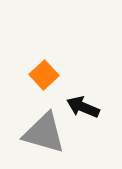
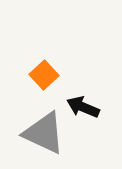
gray triangle: rotated 9 degrees clockwise
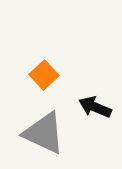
black arrow: moved 12 px right
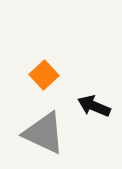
black arrow: moved 1 px left, 1 px up
